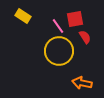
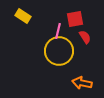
pink line: moved 5 px down; rotated 49 degrees clockwise
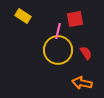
red semicircle: moved 1 px right, 16 px down
yellow circle: moved 1 px left, 1 px up
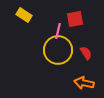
yellow rectangle: moved 1 px right, 1 px up
orange arrow: moved 2 px right
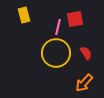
yellow rectangle: rotated 42 degrees clockwise
pink line: moved 4 px up
yellow circle: moved 2 px left, 3 px down
orange arrow: rotated 60 degrees counterclockwise
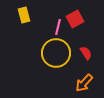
red square: rotated 18 degrees counterclockwise
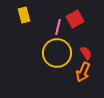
yellow circle: moved 1 px right
orange arrow: moved 1 px left, 11 px up; rotated 18 degrees counterclockwise
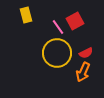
yellow rectangle: moved 2 px right
red square: moved 2 px down
pink line: rotated 49 degrees counterclockwise
red semicircle: rotated 96 degrees clockwise
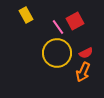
yellow rectangle: rotated 14 degrees counterclockwise
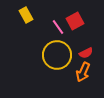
yellow circle: moved 2 px down
